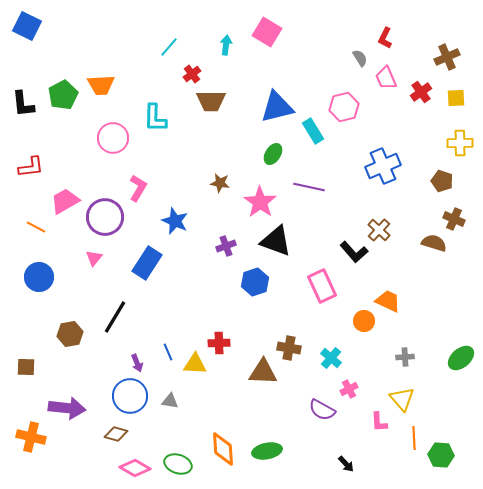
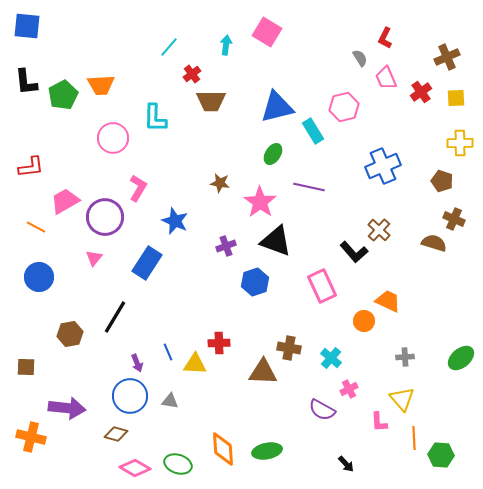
blue square at (27, 26): rotated 20 degrees counterclockwise
black L-shape at (23, 104): moved 3 px right, 22 px up
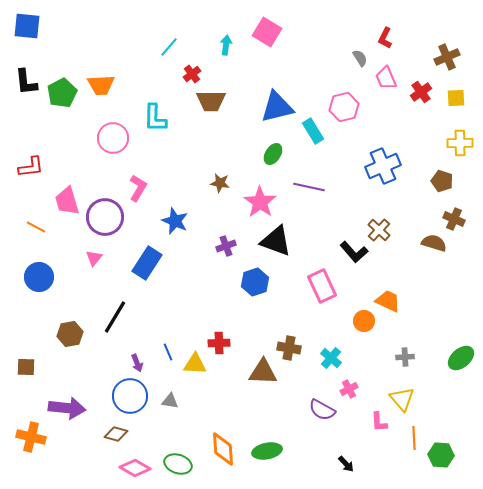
green pentagon at (63, 95): moved 1 px left, 2 px up
pink trapezoid at (65, 201): moved 2 px right; rotated 76 degrees counterclockwise
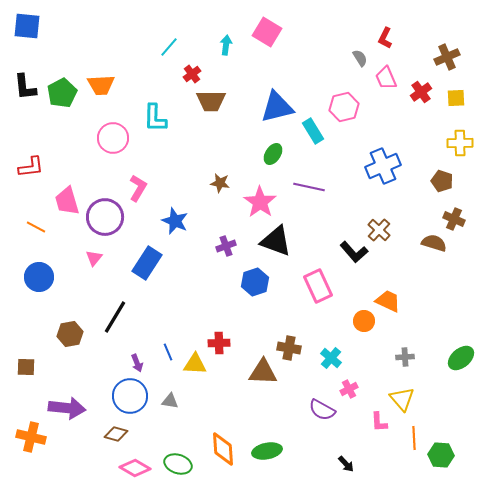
black L-shape at (26, 82): moved 1 px left, 5 px down
pink rectangle at (322, 286): moved 4 px left
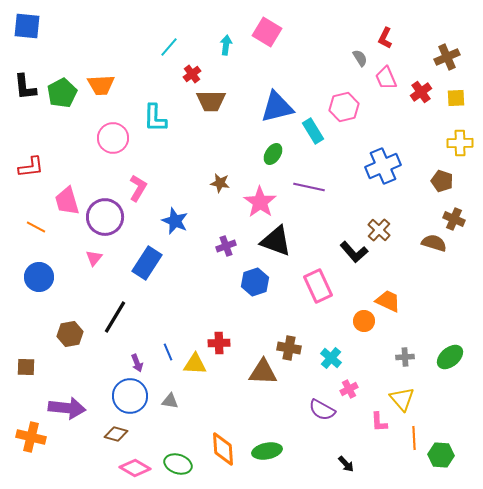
green ellipse at (461, 358): moved 11 px left, 1 px up
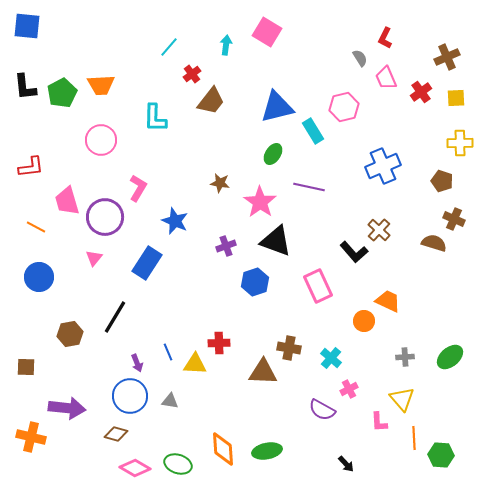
brown trapezoid at (211, 101): rotated 52 degrees counterclockwise
pink circle at (113, 138): moved 12 px left, 2 px down
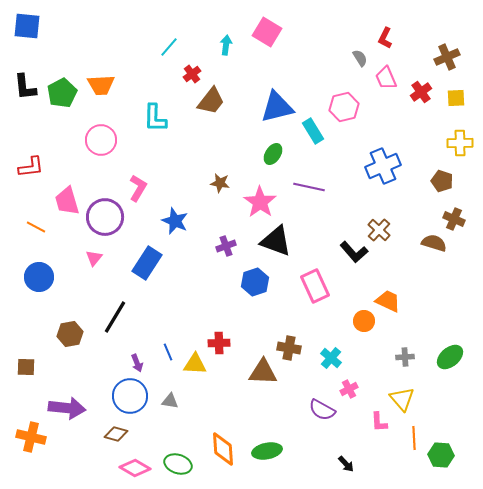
pink rectangle at (318, 286): moved 3 px left
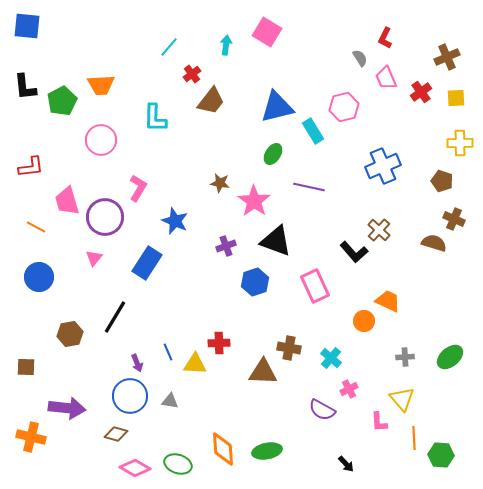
green pentagon at (62, 93): moved 8 px down
pink star at (260, 202): moved 6 px left, 1 px up
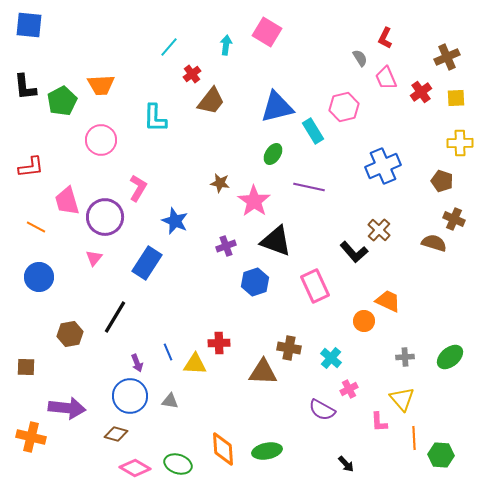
blue square at (27, 26): moved 2 px right, 1 px up
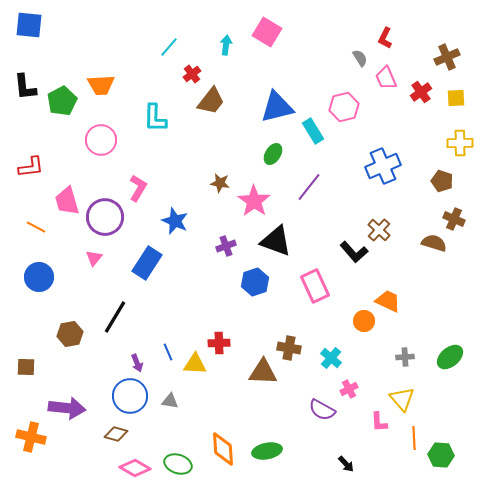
purple line at (309, 187): rotated 64 degrees counterclockwise
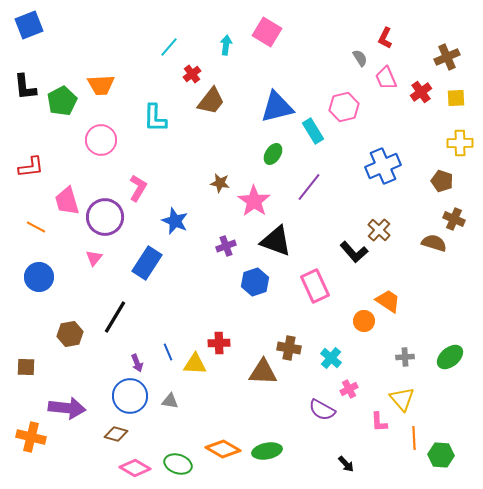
blue square at (29, 25): rotated 28 degrees counterclockwise
orange trapezoid at (388, 301): rotated 8 degrees clockwise
orange diamond at (223, 449): rotated 56 degrees counterclockwise
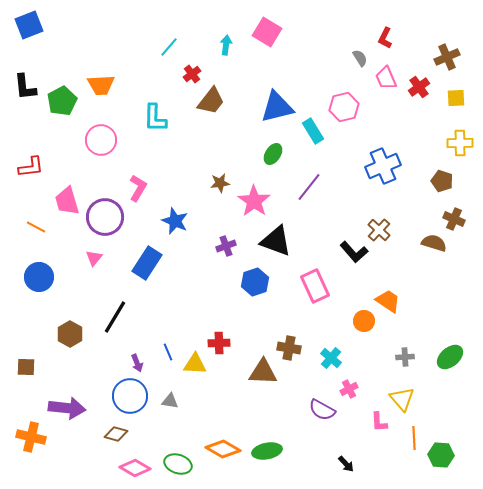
red cross at (421, 92): moved 2 px left, 5 px up
brown star at (220, 183): rotated 18 degrees counterclockwise
brown hexagon at (70, 334): rotated 20 degrees counterclockwise
